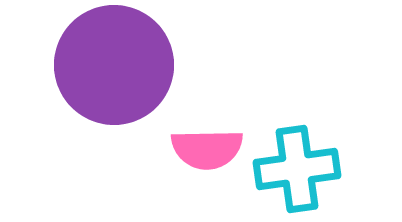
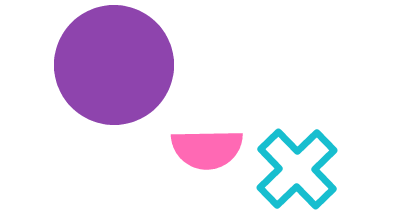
cyan cross: rotated 36 degrees counterclockwise
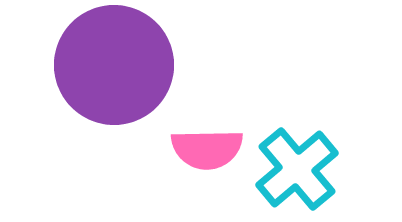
cyan cross: rotated 4 degrees clockwise
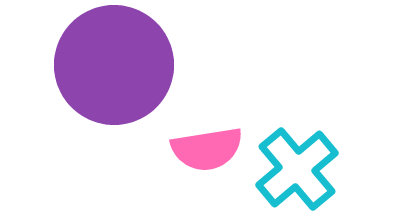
pink semicircle: rotated 8 degrees counterclockwise
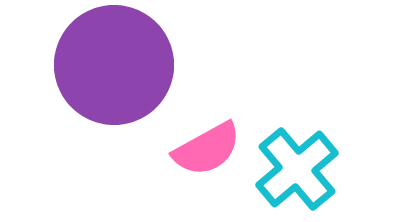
pink semicircle: rotated 20 degrees counterclockwise
